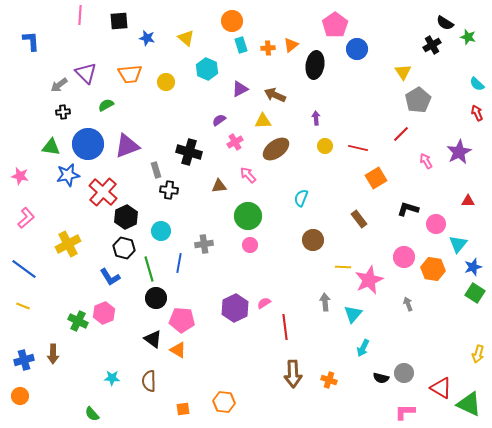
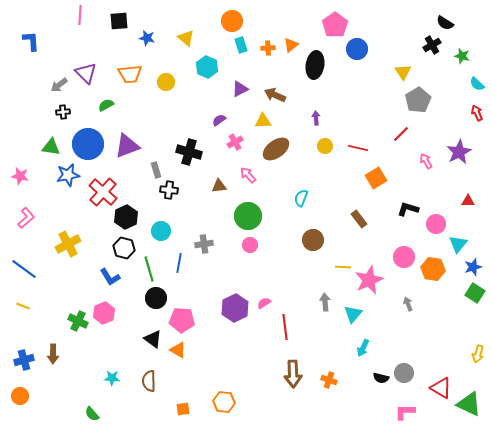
green star at (468, 37): moved 6 px left, 19 px down
cyan hexagon at (207, 69): moved 2 px up
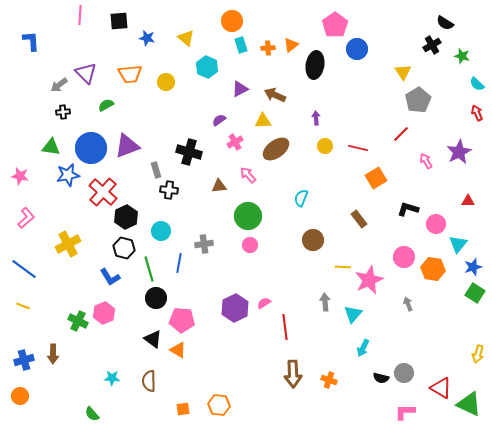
blue circle at (88, 144): moved 3 px right, 4 px down
orange hexagon at (224, 402): moved 5 px left, 3 px down
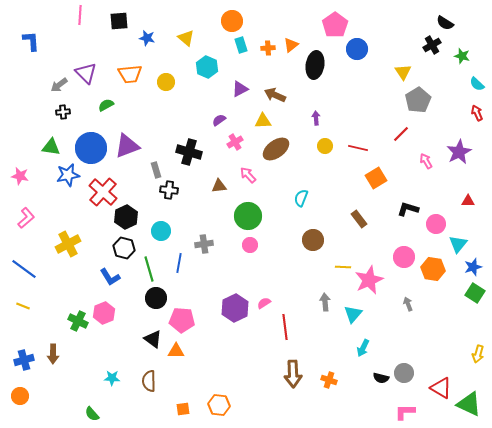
orange triangle at (178, 350): moved 2 px left, 1 px down; rotated 30 degrees counterclockwise
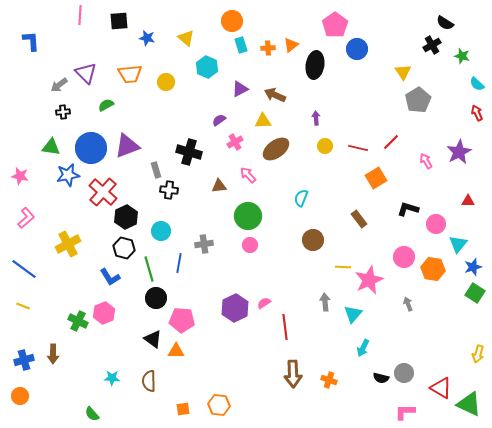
red line at (401, 134): moved 10 px left, 8 px down
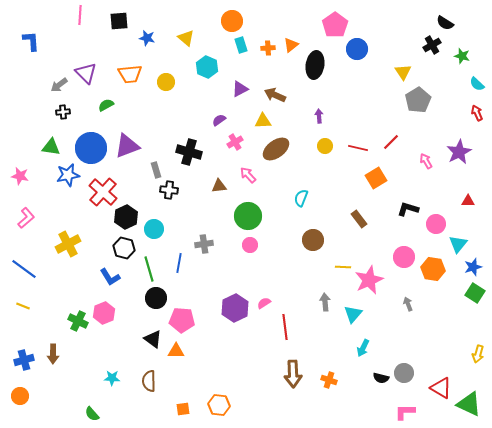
purple arrow at (316, 118): moved 3 px right, 2 px up
cyan circle at (161, 231): moved 7 px left, 2 px up
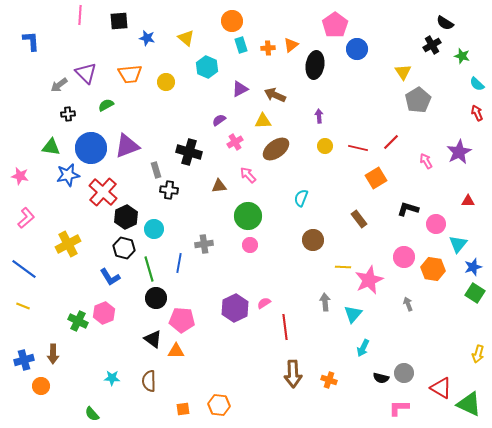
black cross at (63, 112): moved 5 px right, 2 px down
orange circle at (20, 396): moved 21 px right, 10 px up
pink L-shape at (405, 412): moved 6 px left, 4 px up
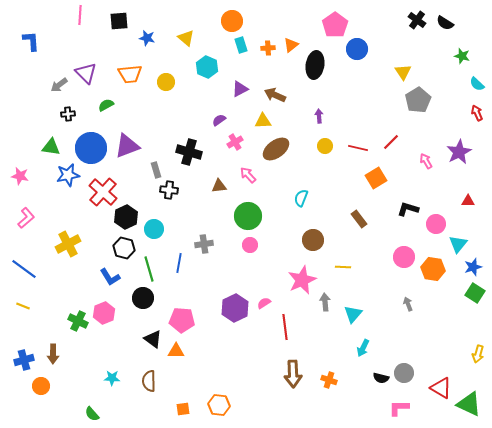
black cross at (432, 45): moved 15 px left, 25 px up; rotated 24 degrees counterclockwise
pink star at (369, 280): moved 67 px left
black circle at (156, 298): moved 13 px left
